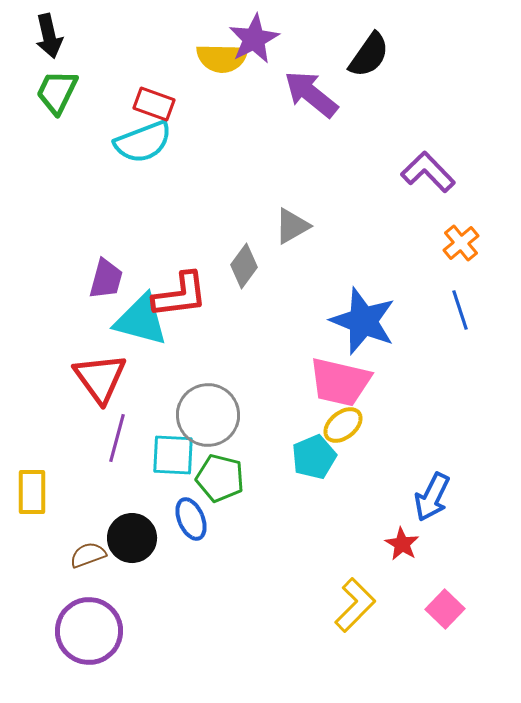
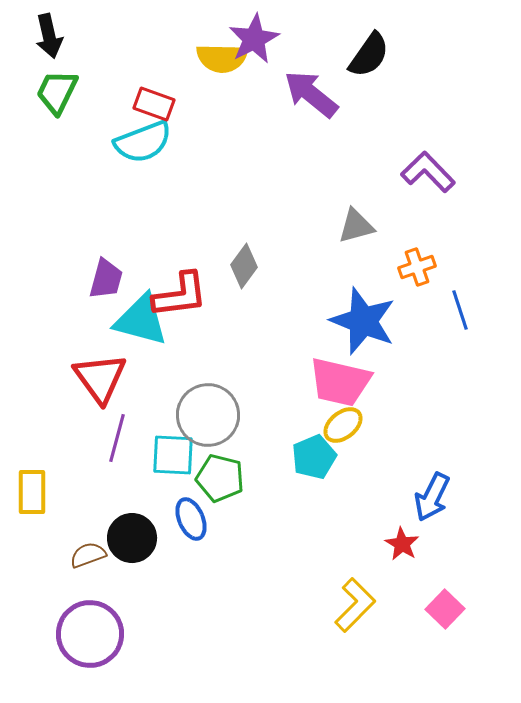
gray triangle: moved 64 px right; rotated 15 degrees clockwise
orange cross: moved 44 px left, 24 px down; rotated 21 degrees clockwise
purple circle: moved 1 px right, 3 px down
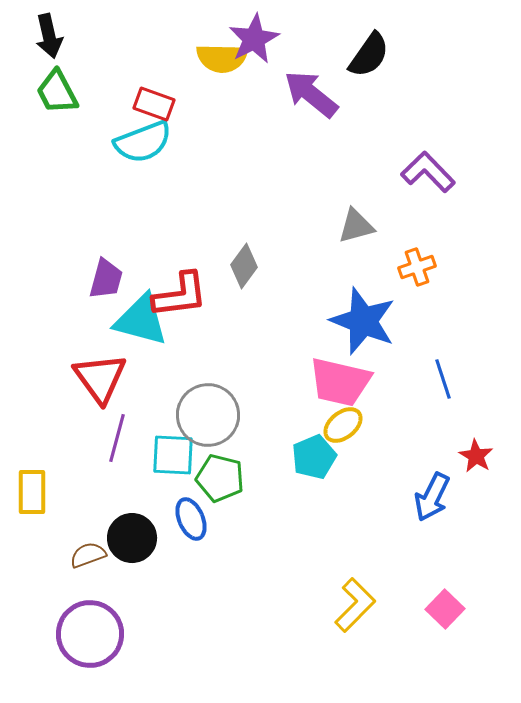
green trapezoid: rotated 54 degrees counterclockwise
blue line: moved 17 px left, 69 px down
red star: moved 74 px right, 88 px up
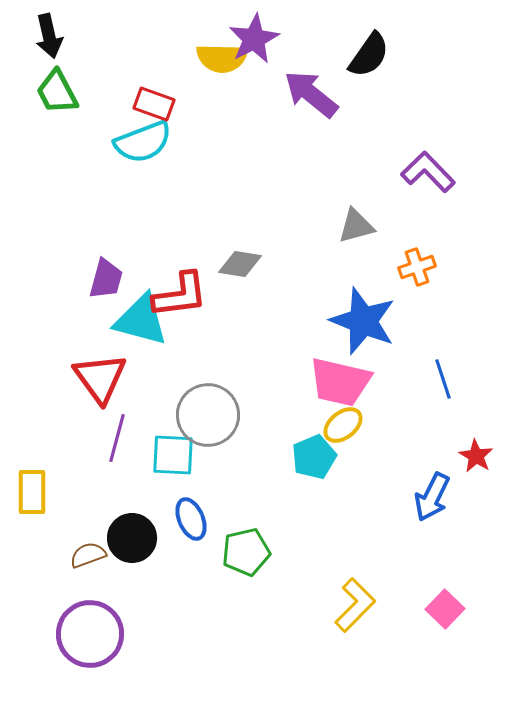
gray diamond: moved 4 px left, 2 px up; rotated 63 degrees clockwise
green pentagon: moved 26 px right, 74 px down; rotated 27 degrees counterclockwise
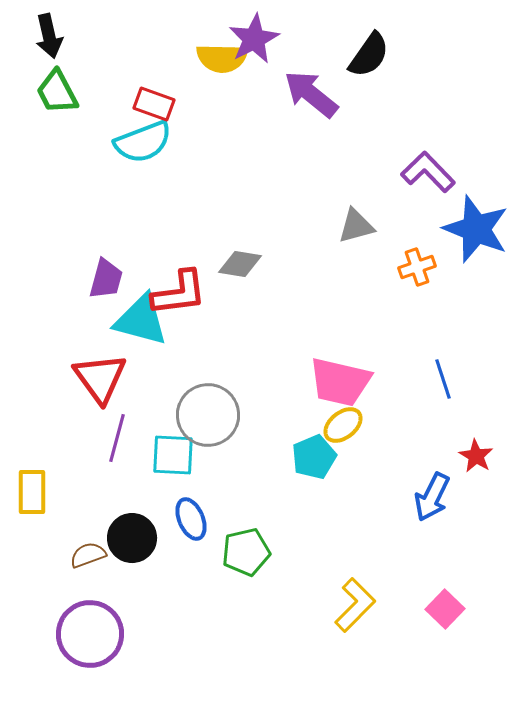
red L-shape: moved 1 px left, 2 px up
blue star: moved 113 px right, 92 px up
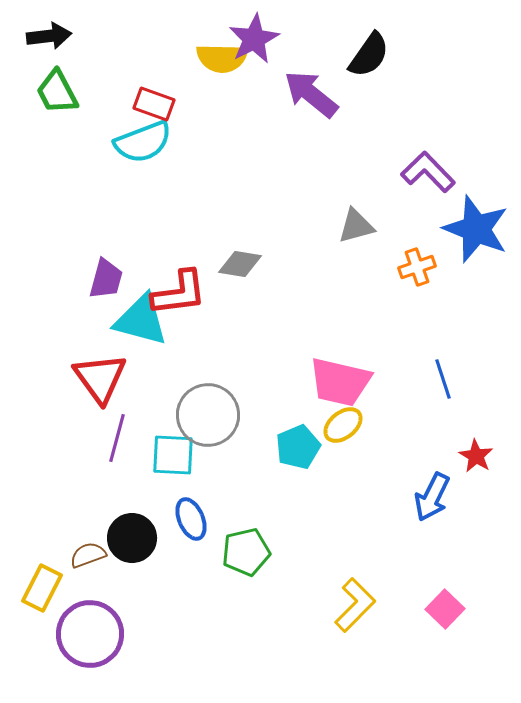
black arrow: rotated 84 degrees counterclockwise
cyan pentagon: moved 16 px left, 10 px up
yellow rectangle: moved 10 px right, 96 px down; rotated 27 degrees clockwise
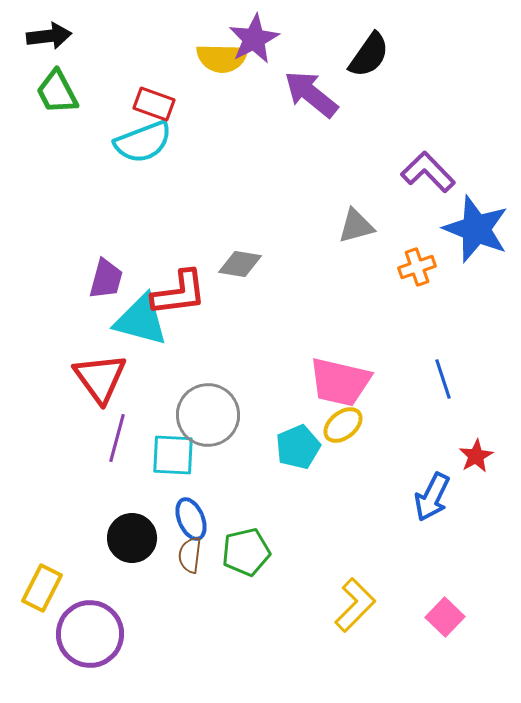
red star: rotated 12 degrees clockwise
brown semicircle: moved 102 px right; rotated 63 degrees counterclockwise
pink square: moved 8 px down
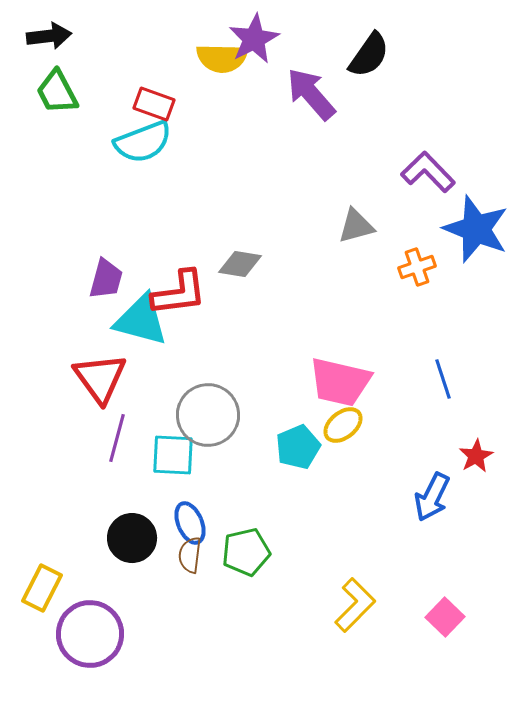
purple arrow: rotated 10 degrees clockwise
blue ellipse: moved 1 px left, 4 px down
